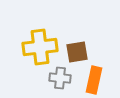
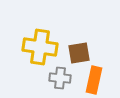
yellow cross: rotated 16 degrees clockwise
brown square: moved 2 px right, 1 px down
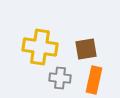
brown square: moved 7 px right, 4 px up
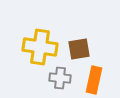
brown square: moved 7 px left
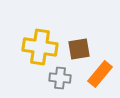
orange rectangle: moved 6 px right, 6 px up; rotated 28 degrees clockwise
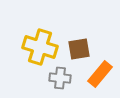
yellow cross: rotated 8 degrees clockwise
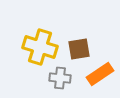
orange rectangle: rotated 16 degrees clockwise
